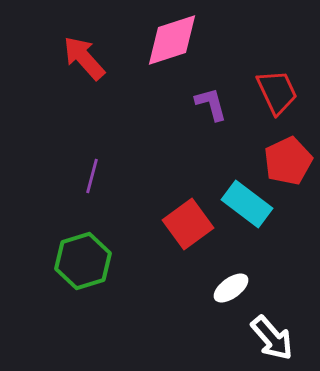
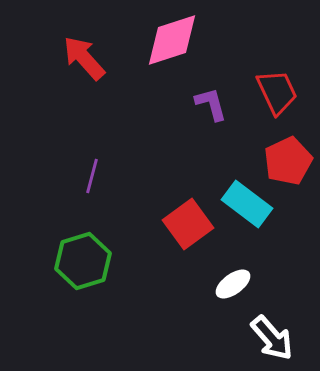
white ellipse: moved 2 px right, 4 px up
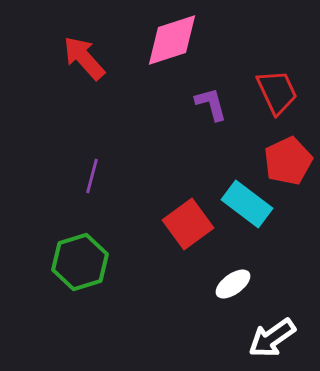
green hexagon: moved 3 px left, 1 px down
white arrow: rotated 96 degrees clockwise
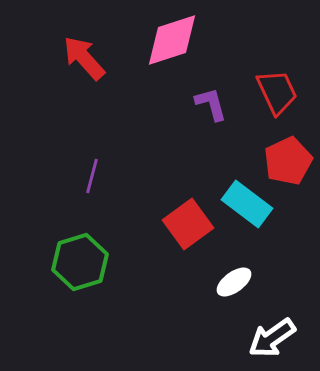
white ellipse: moved 1 px right, 2 px up
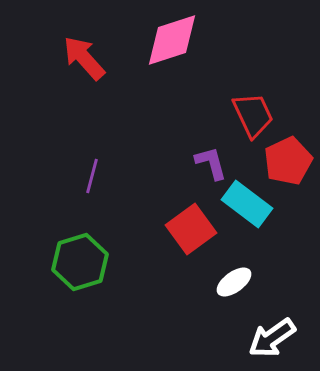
red trapezoid: moved 24 px left, 23 px down
purple L-shape: moved 59 px down
red square: moved 3 px right, 5 px down
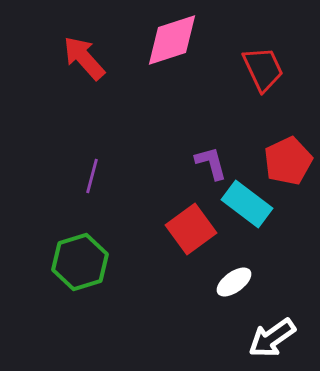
red trapezoid: moved 10 px right, 46 px up
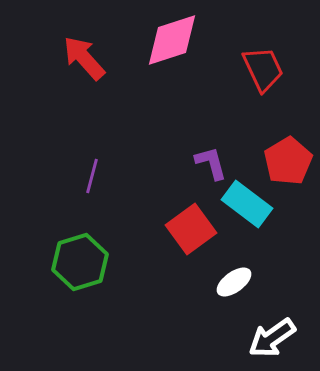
red pentagon: rotated 6 degrees counterclockwise
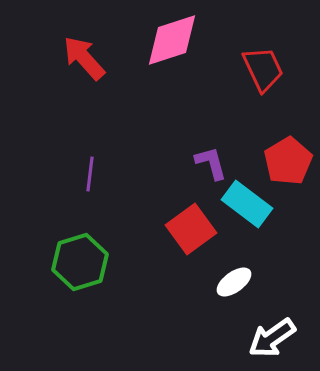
purple line: moved 2 px left, 2 px up; rotated 8 degrees counterclockwise
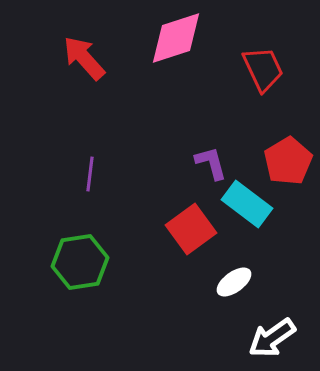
pink diamond: moved 4 px right, 2 px up
green hexagon: rotated 8 degrees clockwise
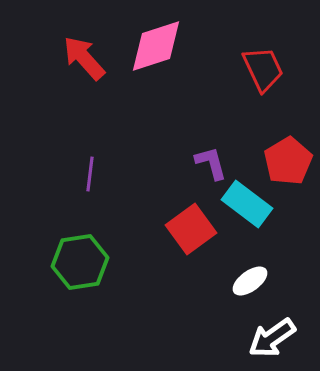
pink diamond: moved 20 px left, 8 px down
white ellipse: moved 16 px right, 1 px up
